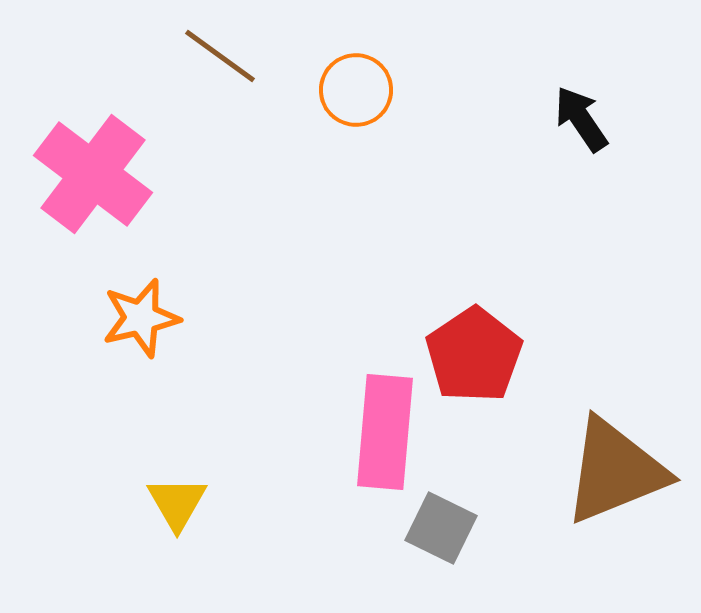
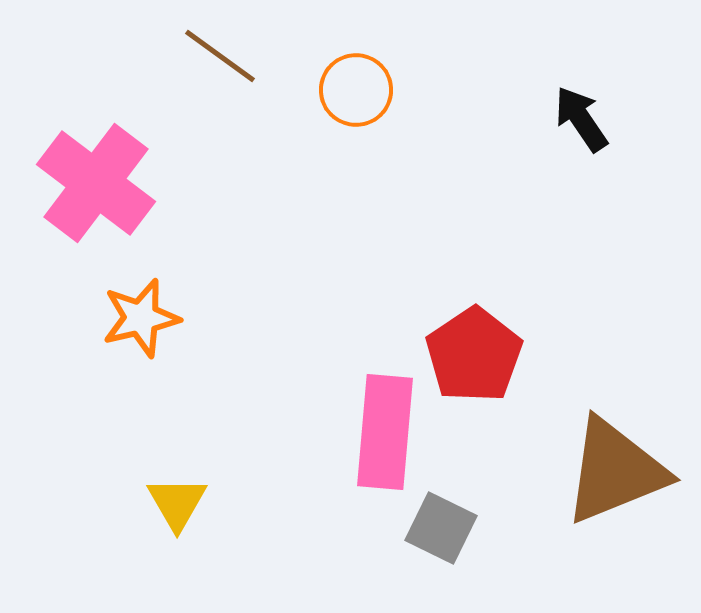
pink cross: moved 3 px right, 9 px down
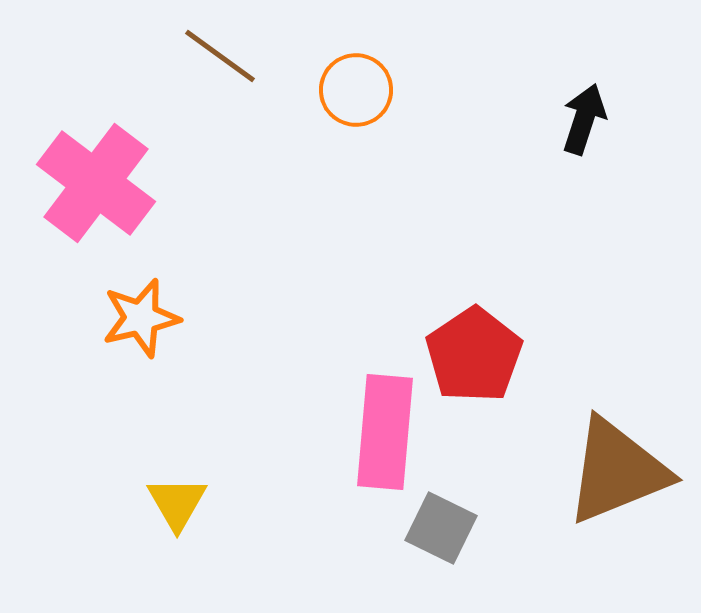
black arrow: moved 3 px right; rotated 52 degrees clockwise
brown triangle: moved 2 px right
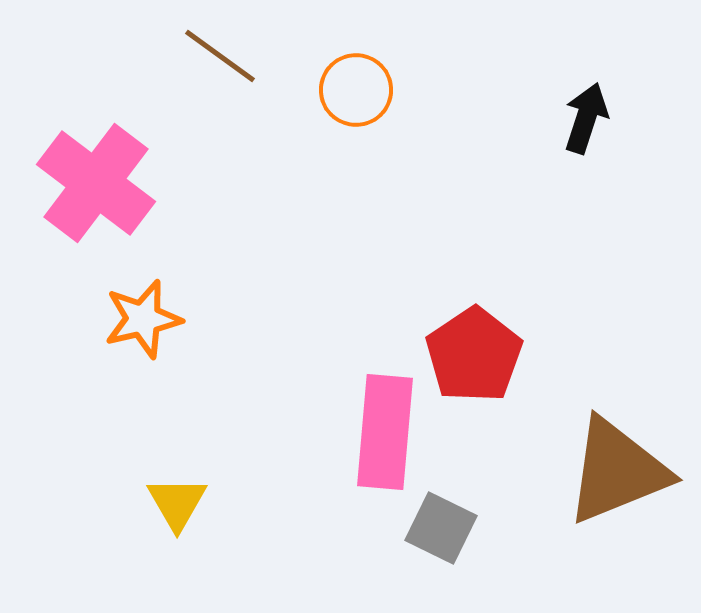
black arrow: moved 2 px right, 1 px up
orange star: moved 2 px right, 1 px down
